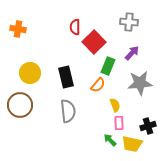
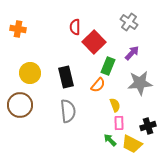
gray cross: rotated 30 degrees clockwise
yellow trapezoid: rotated 15 degrees clockwise
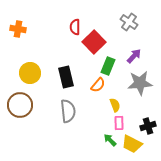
purple arrow: moved 2 px right, 3 px down
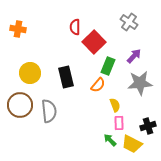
gray semicircle: moved 19 px left
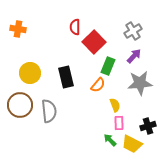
gray cross: moved 4 px right, 9 px down; rotated 24 degrees clockwise
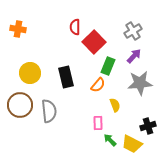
pink rectangle: moved 21 px left
